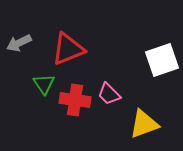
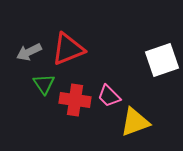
gray arrow: moved 10 px right, 9 px down
pink trapezoid: moved 2 px down
yellow triangle: moved 9 px left, 2 px up
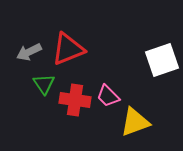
pink trapezoid: moved 1 px left
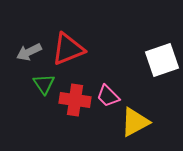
yellow triangle: rotated 8 degrees counterclockwise
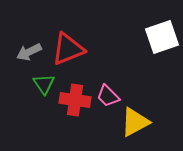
white square: moved 23 px up
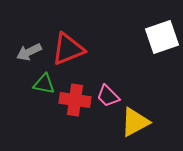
green triangle: rotated 45 degrees counterclockwise
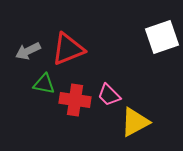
gray arrow: moved 1 px left, 1 px up
pink trapezoid: moved 1 px right, 1 px up
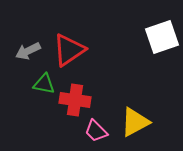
red triangle: moved 1 px right, 1 px down; rotated 12 degrees counterclockwise
pink trapezoid: moved 13 px left, 36 px down
